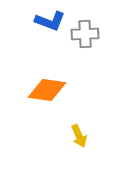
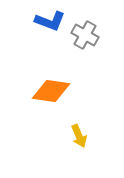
gray cross: moved 1 px down; rotated 32 degrees clockwise
orange diamond: moved 4 px right, 1 px down
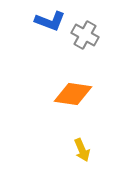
orange diamond: moved 22 px right, 3 px down
yellow arrow: moved 3 px right, 14 px down
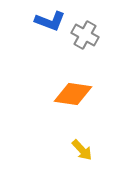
yellow arrow: rotated 20 degrees counterclockwise
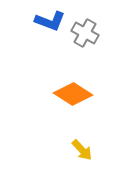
gray cross: moved 2 px up
orange diamond: rotated 24 degrees clockwise
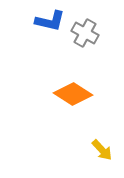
blue L-shape: rotated 8 degrees counterclockwise
yellow arrow: moved 20 px right
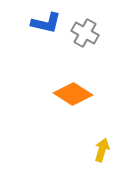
blue L-shape: moved 4 px left, 2 px down
yellow arrow: rotated 120 degrees counterclockwise
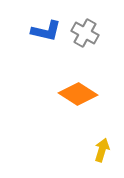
blue L-shape: moved 8 px down
orange diamond: moved 5 px right
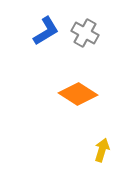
blue L-shape: rotated 44 degrees counterclockwise
